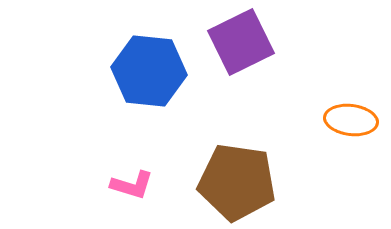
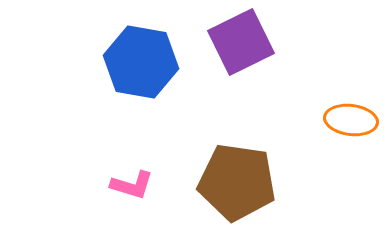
blue hexagon: moved 8 px left, 9 px up; rotated 4 degrees clockwise
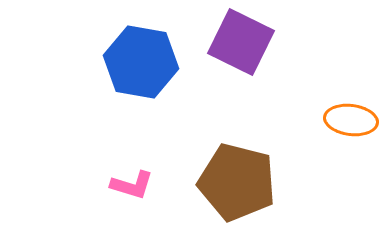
purple square: rotated 38 degrees counterclockwise
brown pentagon: rotated 6 degrees clockwise
